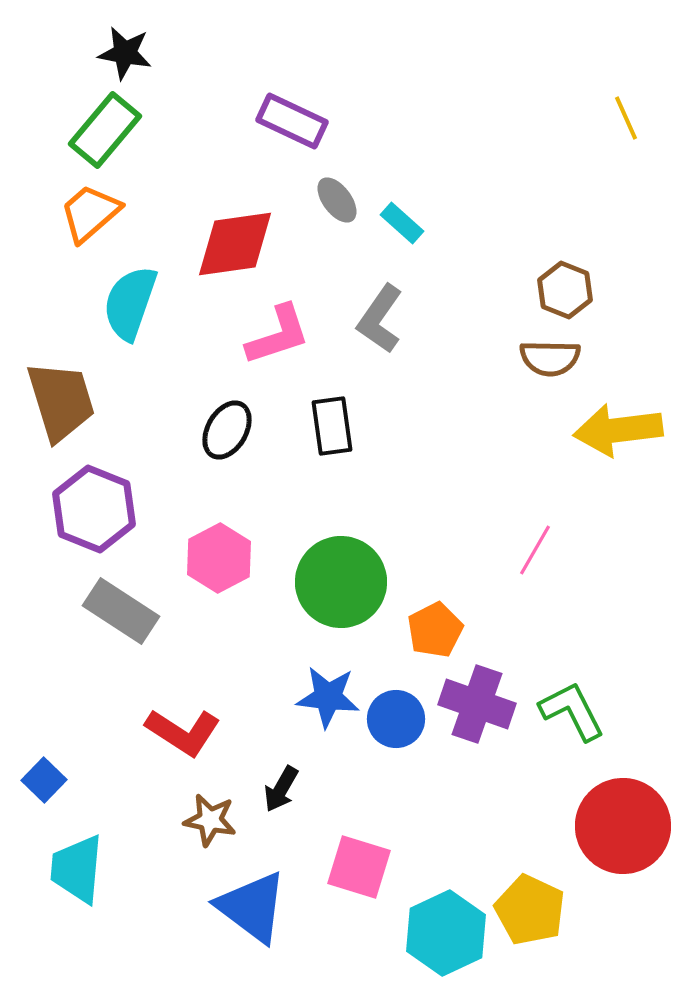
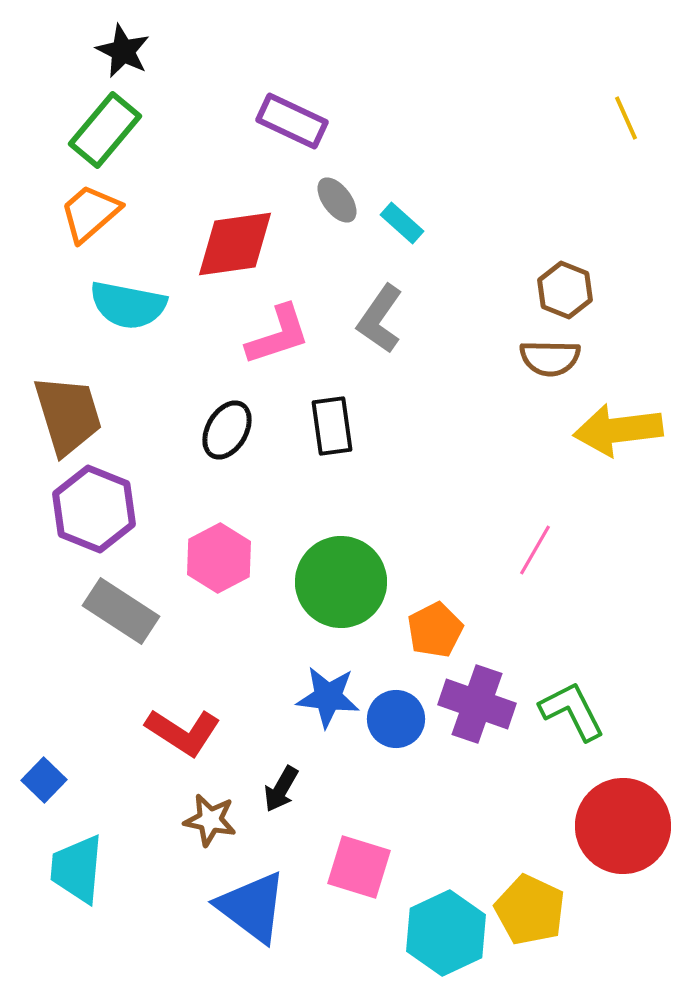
black star: moved 2 px left, 2 px up; rotated 16 degrees clockwise
cyan semicircle: moved 2 px left, 2 px down; rotated 98 degrees counterclockwise
brown trapezoid: moved 7 px right, 14 px down
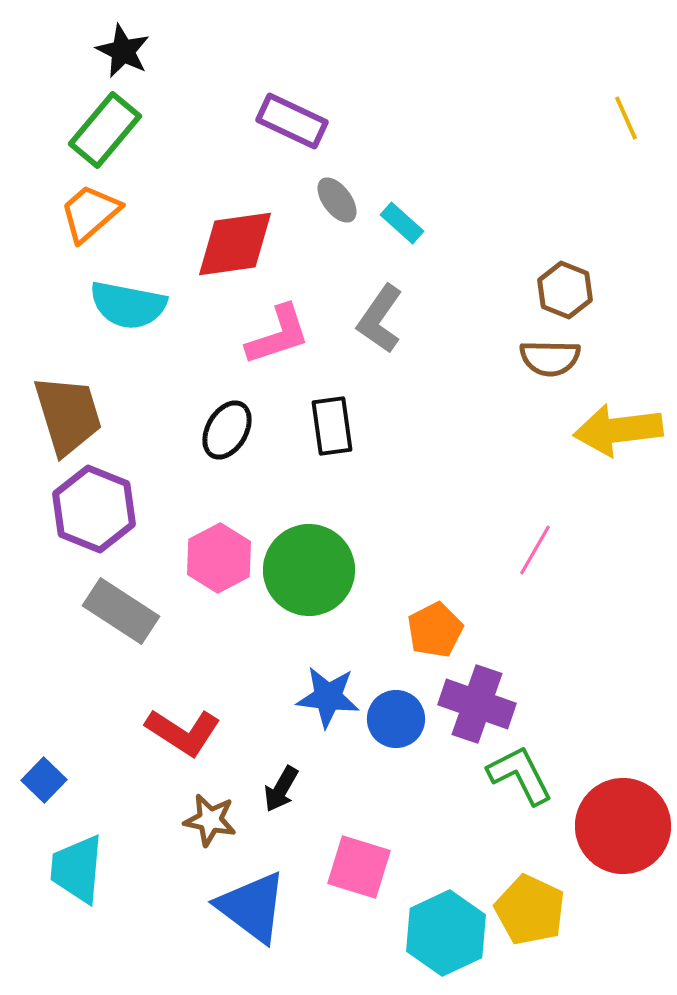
green circle: moved 32 px left, 12 px up
green L-shape: moved 52 px left, 64 px down
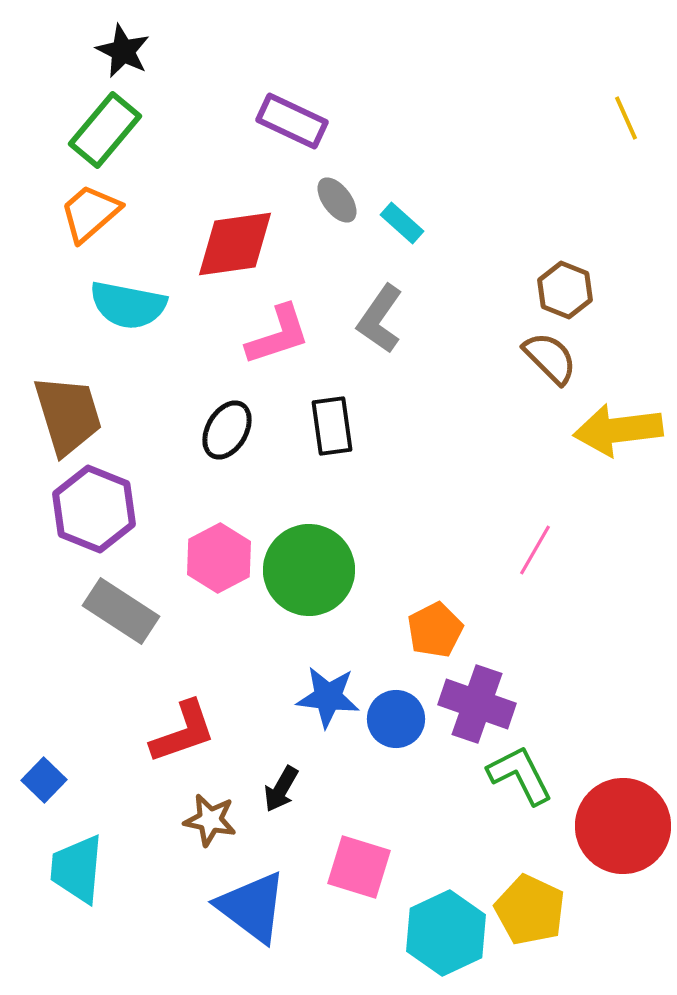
brown semicircle: rotated 136 degrees counterclockwise
red L-shape: rotated 52 degrees counterclockwise
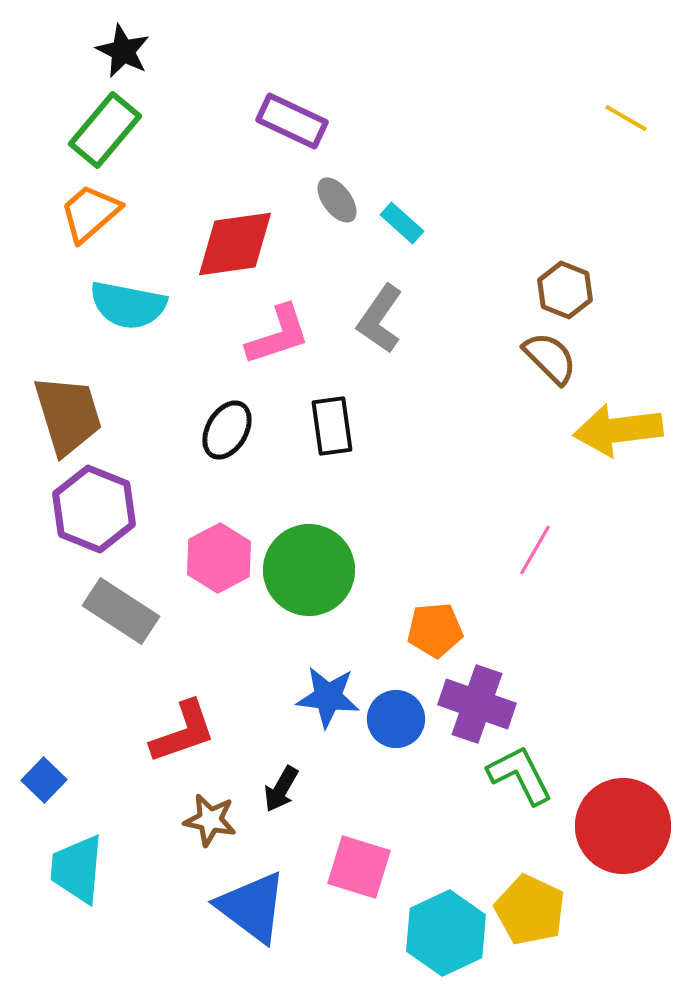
yellow line: rotated 36 degrees counterclockwise
orange pentagon: rotated 22 degrees clockwise
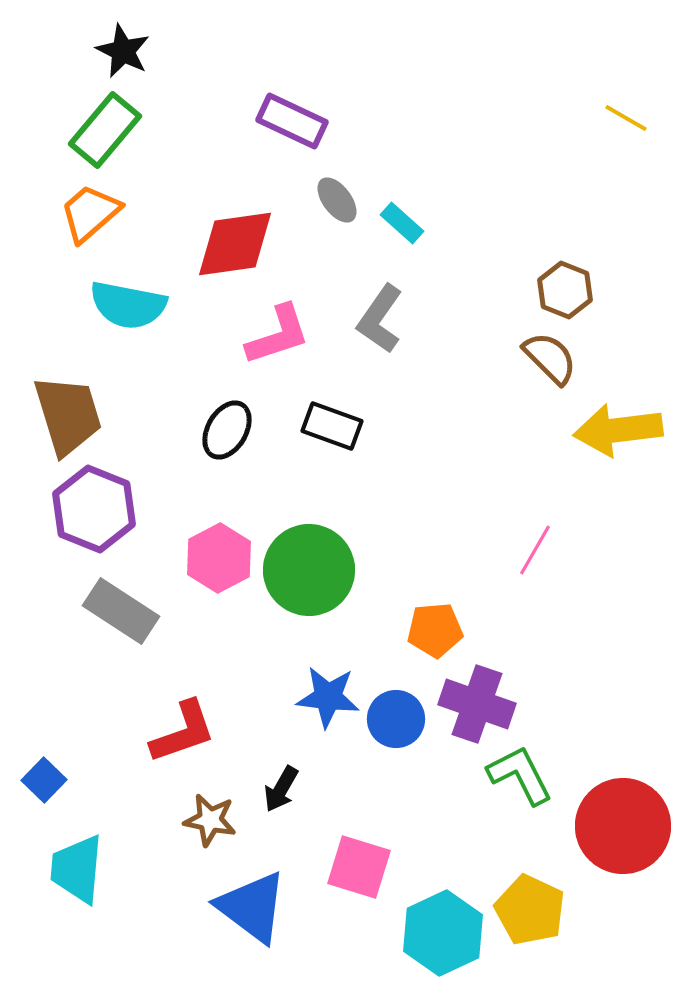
black rectangle: rotated 62 degrees counterclockwise
cyan hexagon: moved 3 px left
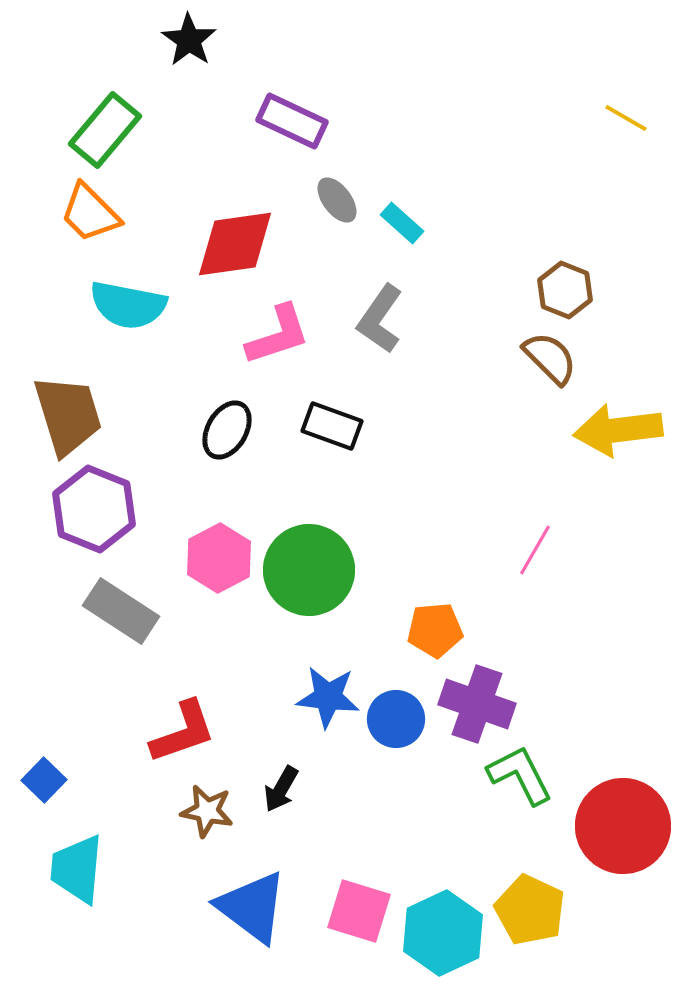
black star: moved 66 px right, 11 px up; rotated 8 degrees clockwise
orange trapezoid: rotated 94 degrees counterclockwise
brown star: moved 3 px left, 9 px up
pink square: moved 44 px down
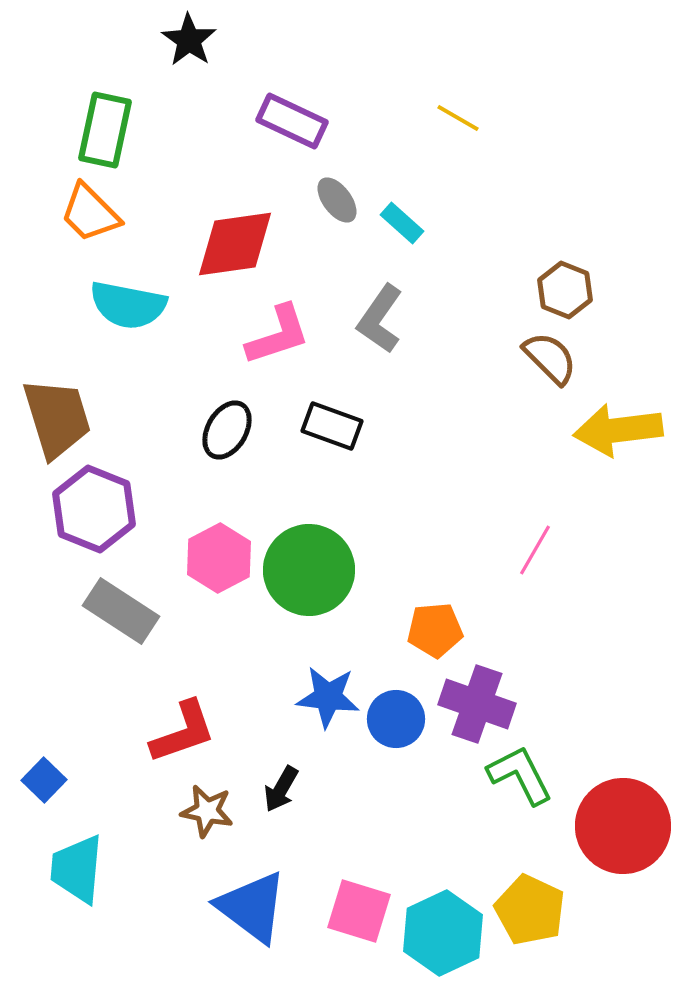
yellow line: moved 168 px left
green rectangle: rotated 28 degrees counterclockwise
brown trapezoid: moved 11 px left, 3 px down
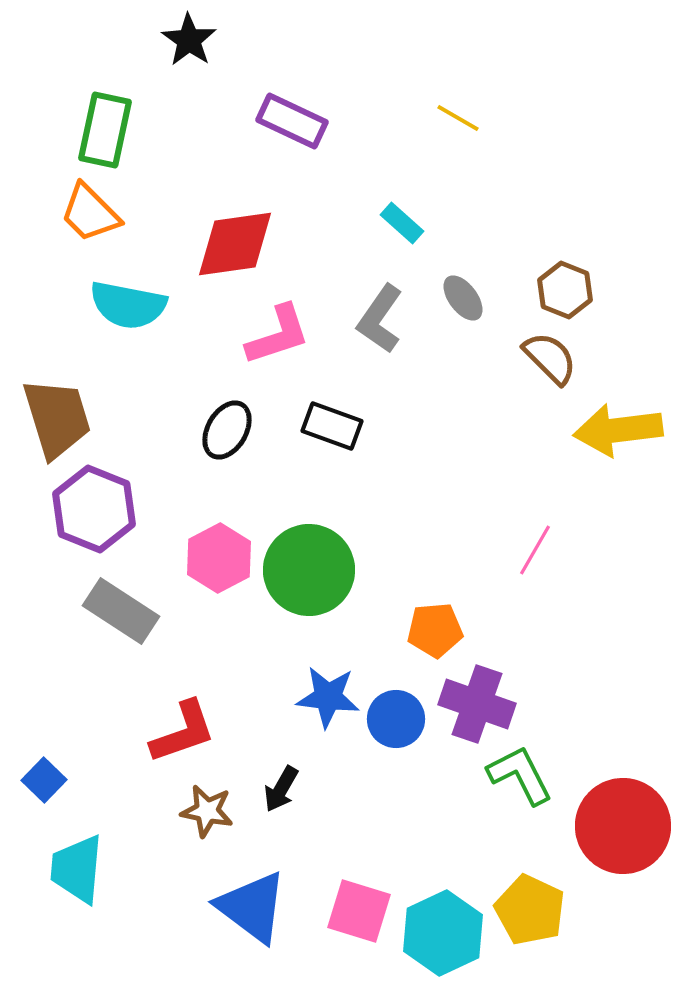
gray ellipse: moved 126 px right, 98 px down
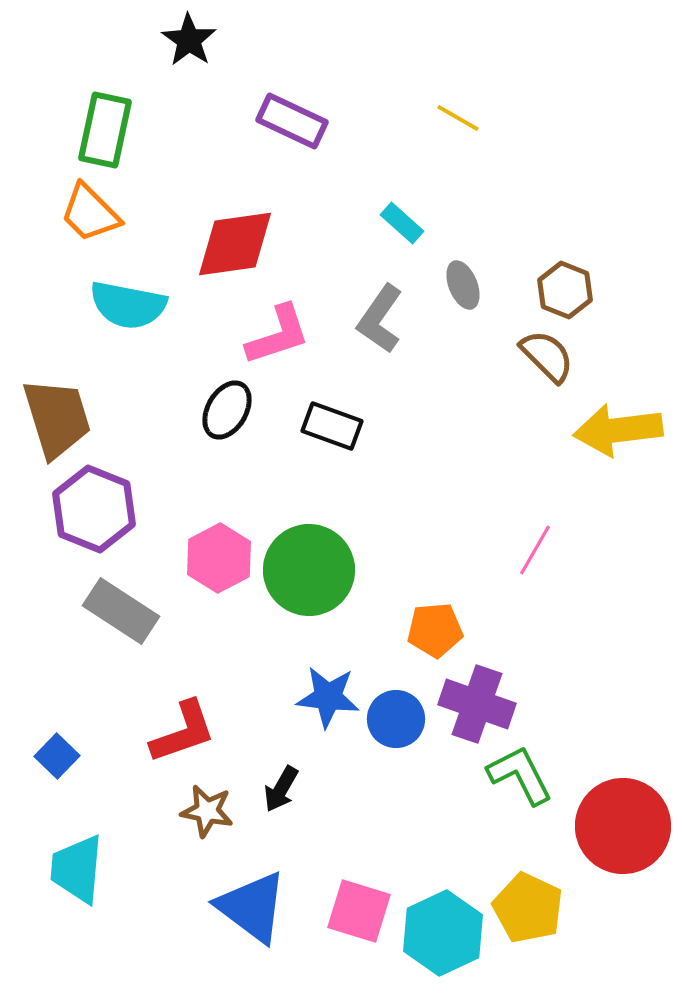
gray ellipse: moved 13 px up; rotated 15 degrees clockwise
brown semicircle: moved 3 px left, 2 px up
black ellipse: moved 20 px up
blue square: moved 13 px right, 24 px up
yellow pentagon: moved 2 px left, 2 px up
